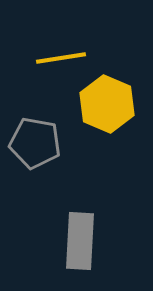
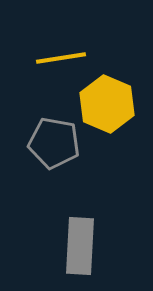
gray pentagon: moved 19 px right
gray rectangle: moved 5 px down
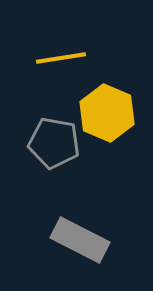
yellow hexagon: moved 9 px down
gray rectangle: moved 6 px up; rotated 66 degrees counterclockwise
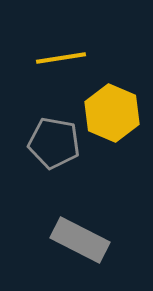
yellow hexagon: moved 5 px right
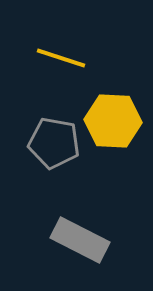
yellow line: rotated 27 degrees clockwise
yellow hexagon: moved 1 px right, 8 px down; rotated 20 degrees counterclockwise
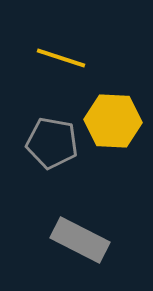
gray pentagon: moved 2 px left
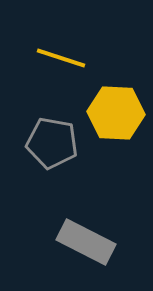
yellow hexagon: moved 3 px right, 8 px up
gray rectangle: moved 6 px right, 2 px down
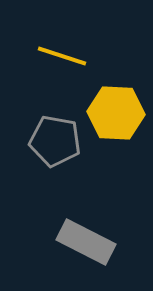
yellow line: moved 1 px right, 2 px up
gray pentagon: moved 3 px right, 2 px up
